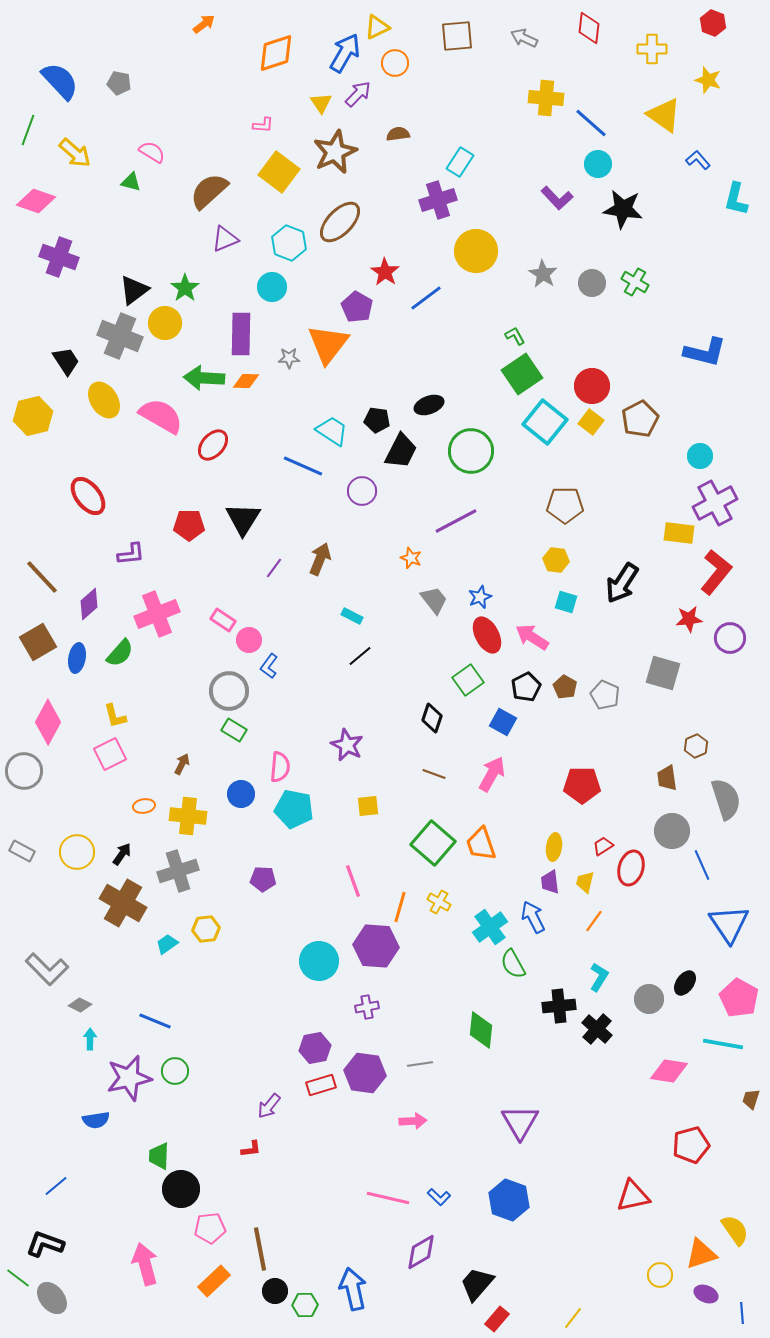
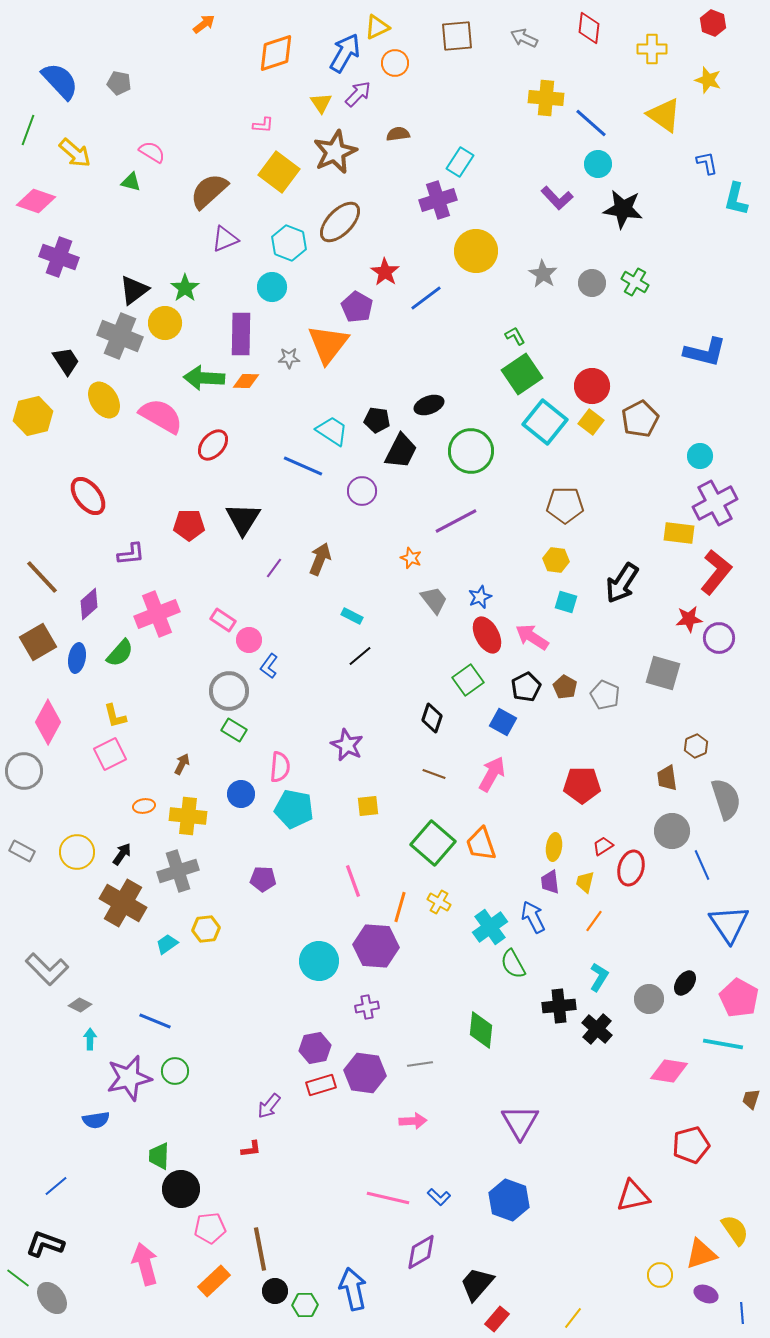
blue L-shape at (698, 160): moved 9 px right, 3 px down; rotated 30 degrees clockwise
purple circle at (730, 638): moved 11 px left
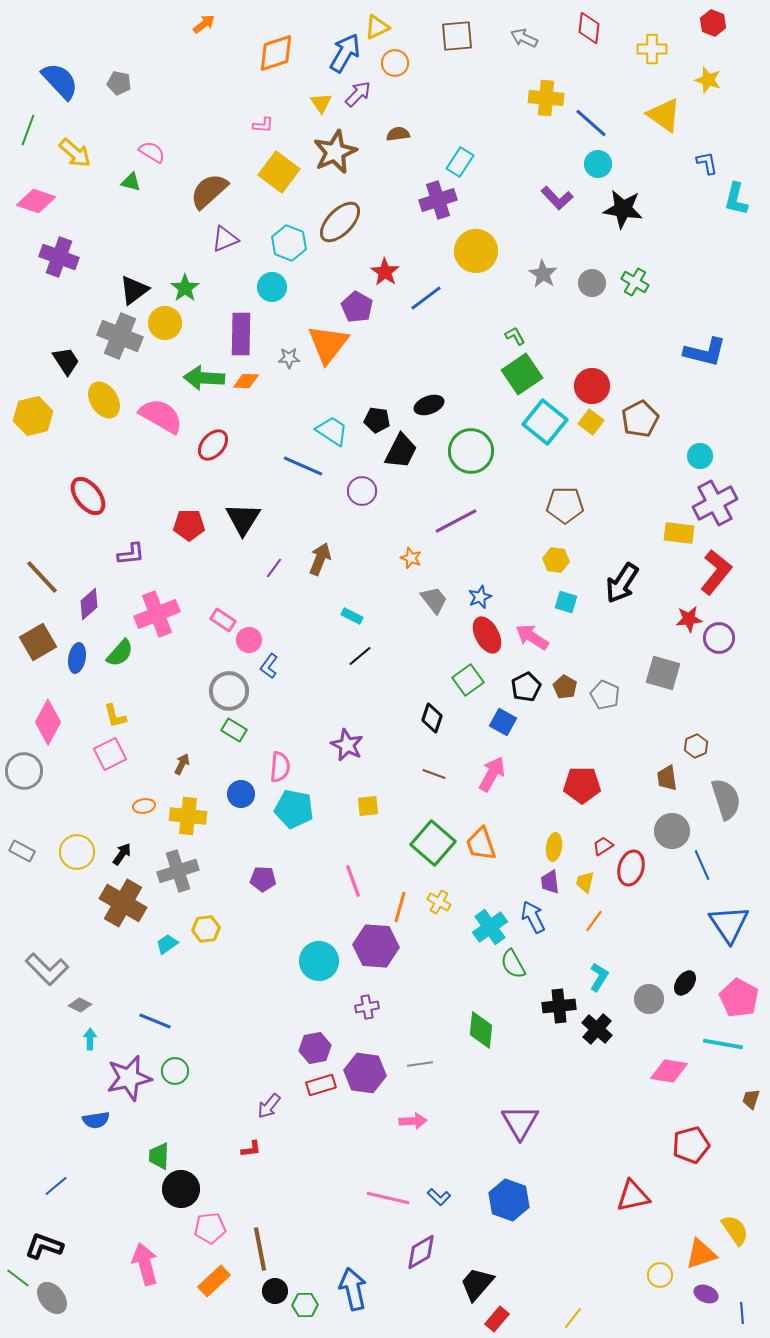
black L-shape at (45, 1244): moved 1 px left, 2 px down
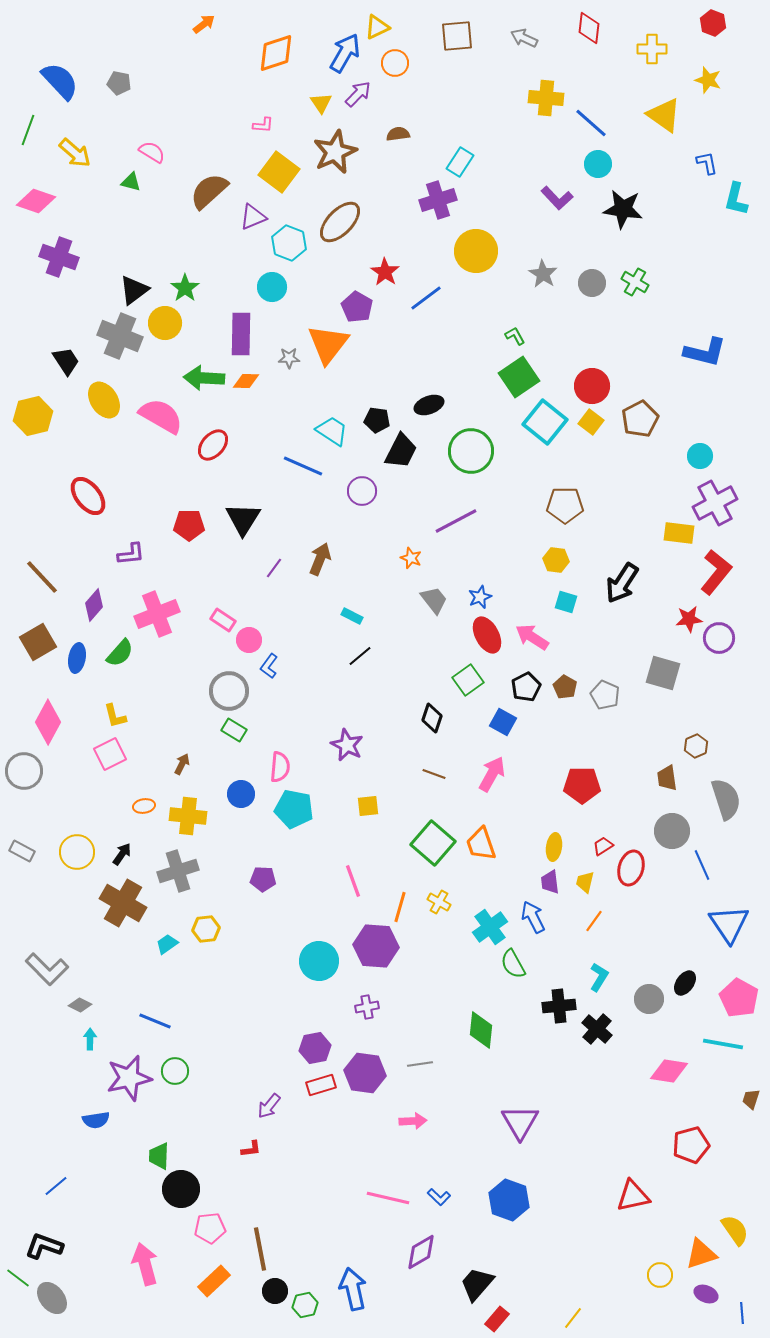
purple triangle at (225, 239): moved 28 px right, 22 px up
green square at (522, 374): moved 3 px left, 3 px down
purple diamond at (89, 604): moved 5 px right, 1 px down; rotated 8 degrees counterclockwise
green hexagon at (305, 1305): rotated 10 degrees counterclockwise
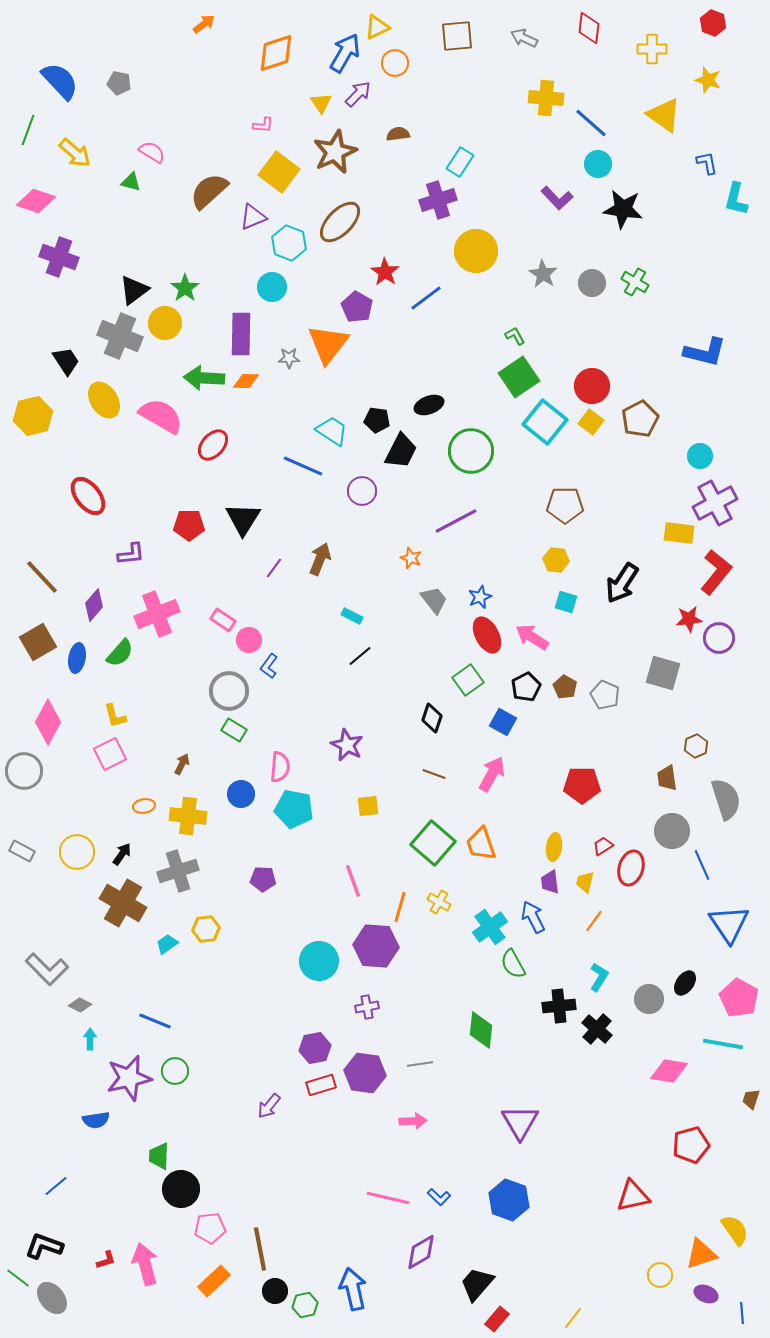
red L-shape at (251, 1149): moved 145 px left, 111 px down; rotated 10 degrees counterclockwise
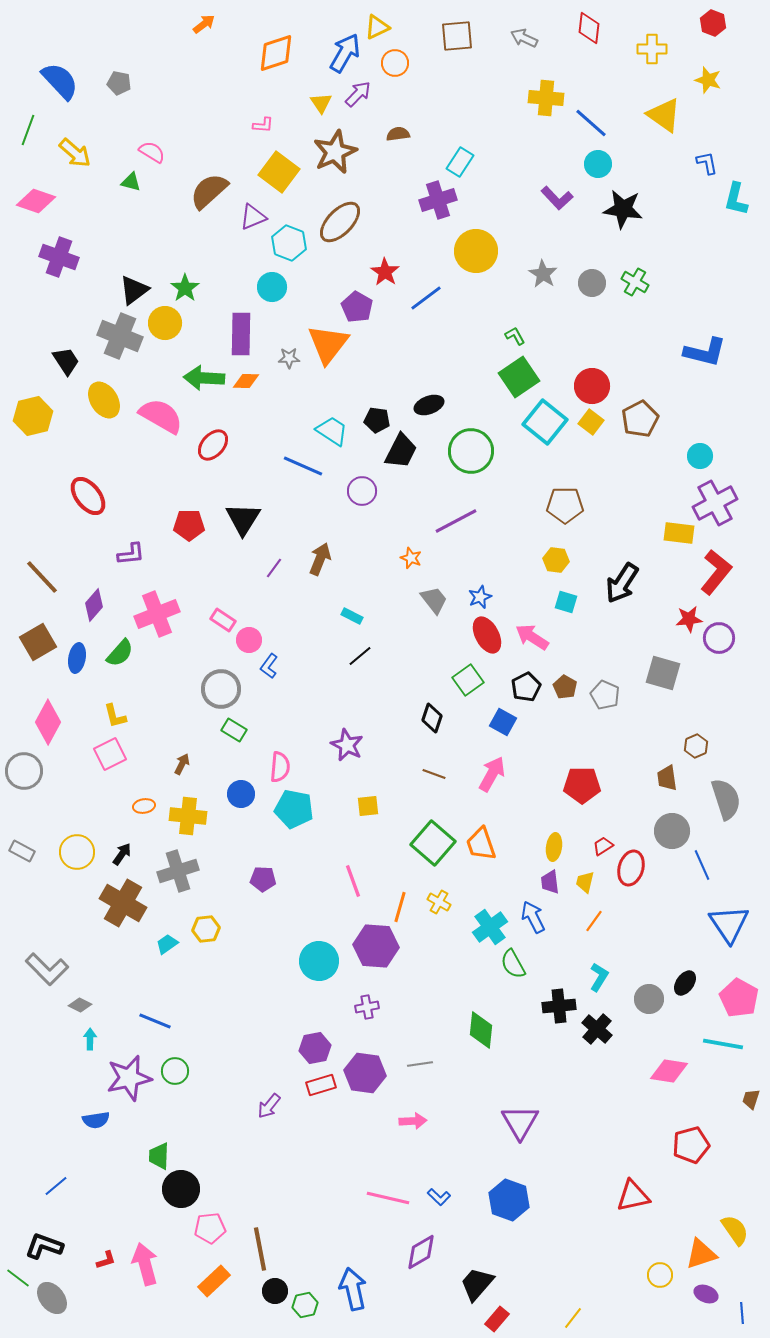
gray circle at (229, 691): moved 8 px left, 2 px up
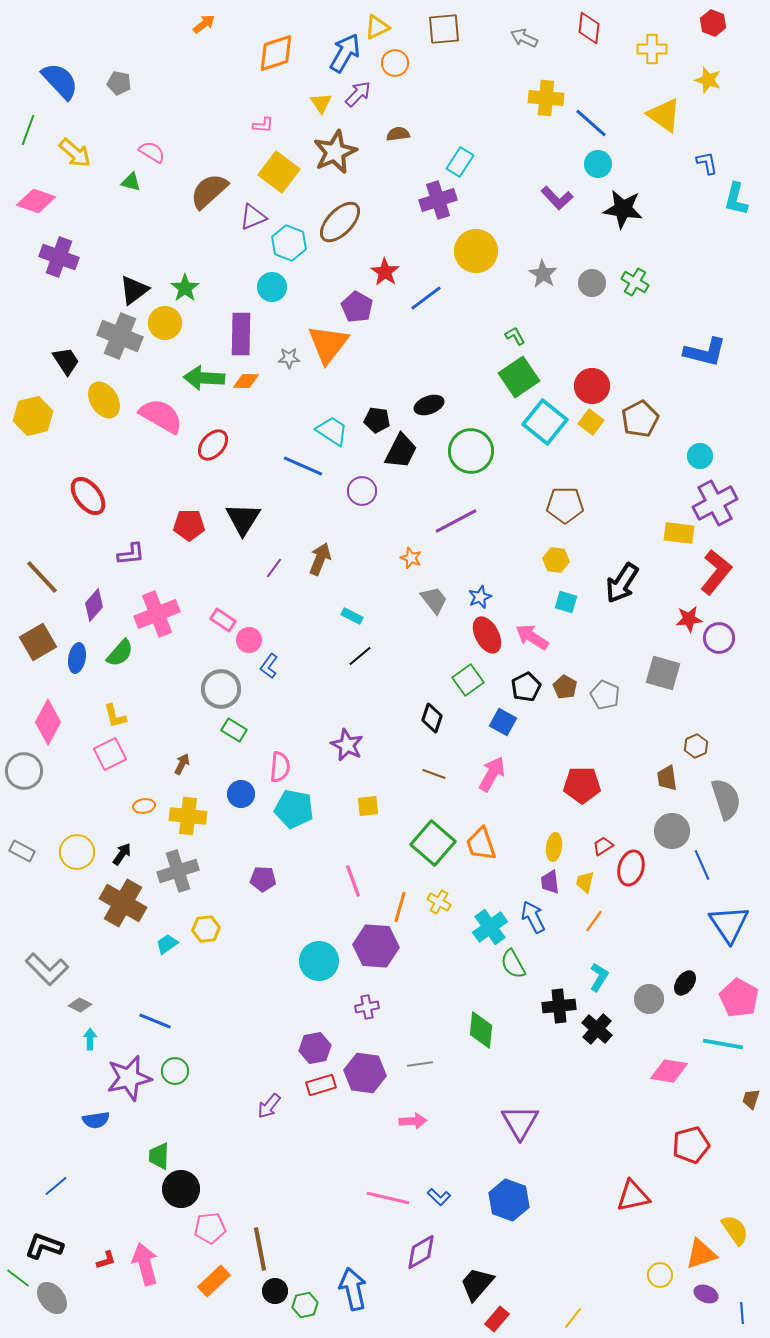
brown square at (457, 36): moved 13 px left, 7 px up
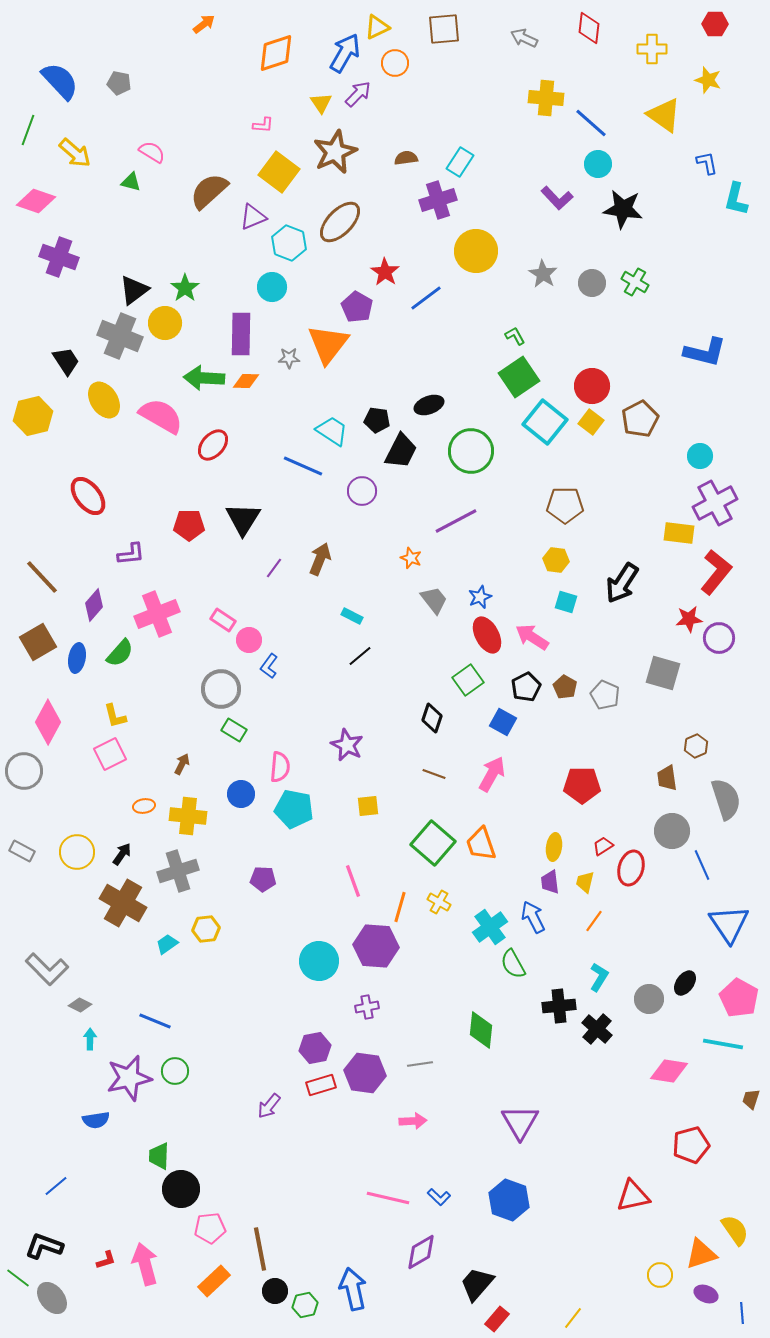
red hexagon at (713, 23): moved 2 px right, 1 px down; rotated 20 degrees counterclockwise
brown semicircle at (398, 134): moved 8 px right, 24 px down
